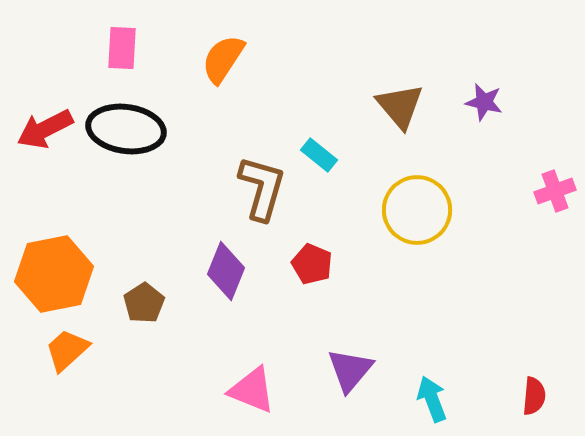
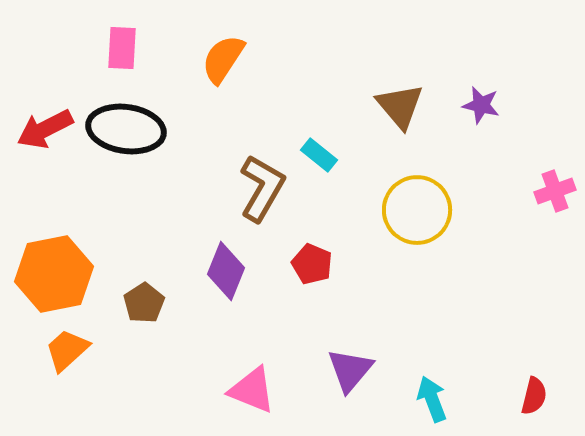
purple star: moved 3 px left, 3 px down
brown L-shape: rotated 14 degrees clockwise
red semicircle: rotated 9 degrees clockwise
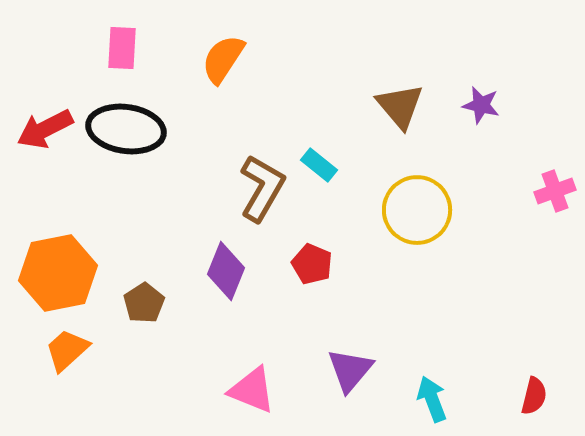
cyan rectangle: moved 10 px down
orange hexagon: moved 4 px right, 1 px up
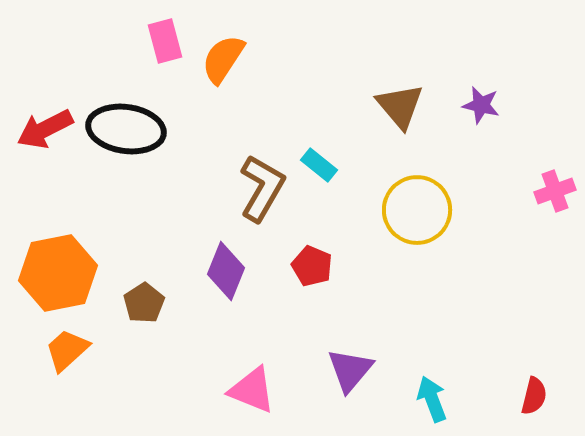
pink rectangle: moved 43 px right, 7 px up; rotated 18 degrees counterclockwise
red pentagon: moved 2 px down
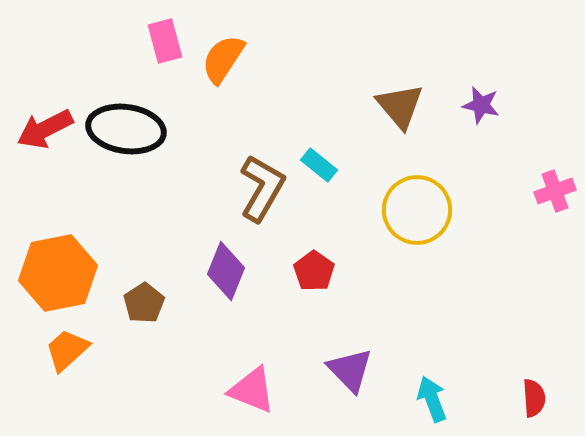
red pentagon: moved 2 px right, 5 px down; rotated 12 degrees clockwise
purple triangle: rotated 24 degrees counterclockwise
red semicircle: moved 2 px down; rotated 18 degrees counterclockwise
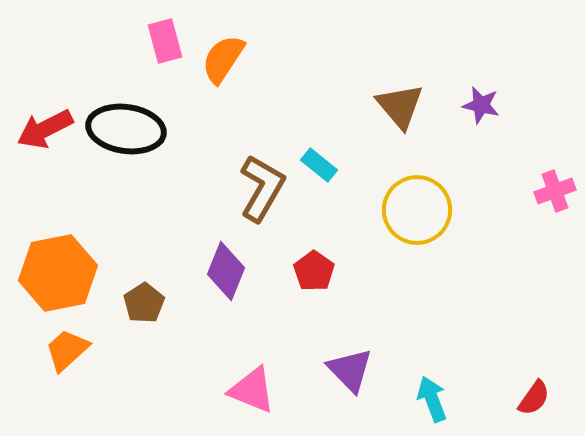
red semicircle: rotated 39 degrees clockwise
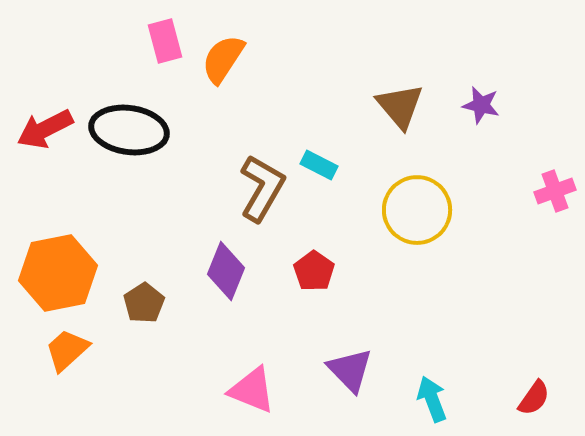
black ellipse: moved 3 px right, 1 px down
cyan rectangle: rotated 12 degrees counterclockwise
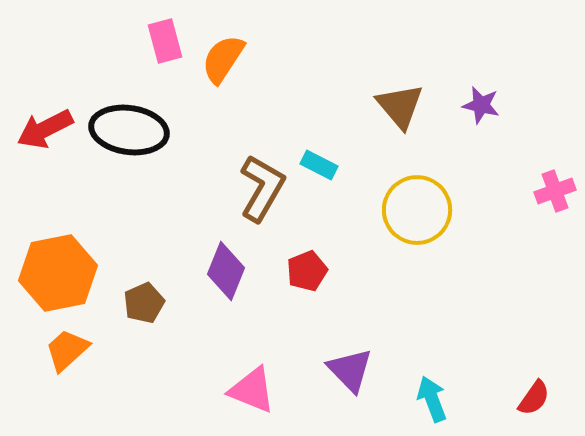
red pentagon: moved 7 px left; rotated 15 degrees clockwise
brown pentagon: rotated 9 degrees clockwise
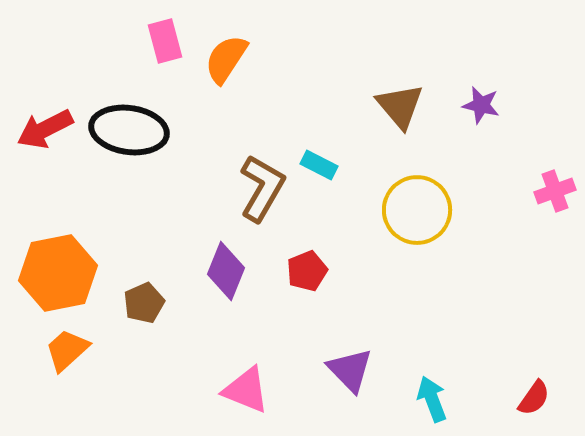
orange semicircle: moved 3 px right
pink triangle: moved 6 px left
